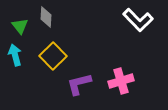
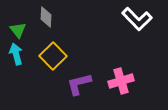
white L-shape: moved 1 px left, 1 px up
green triangle: moved 2 px left, 4 px down
cyan arrow: moved 1 px right, 1 px up
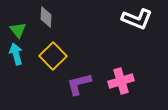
white L-shape: rotated 24 degrees counterclockwise
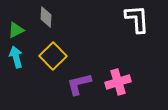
white L-shape: rotated 116 degrees counterclockwise
green triangle: moved 2 px left; rotated 42 degrees clockwise
cyan arrow: moved 3 px down
pink cross: moved 3 px left, 1 px down
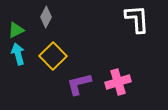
gray diamond: rotated 25 degrees clockwise
cyan arrow: moved 2 px right, 3 px up
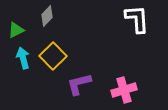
gray diamond: moved 1 px right, 1 px up; rotated 15 degrees clockwise
cyan arrow: moved 5 px right, 4 px down
pink cross: moved 6 px right, 8 px down
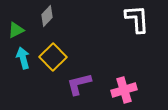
yellow square: moved 1 px down
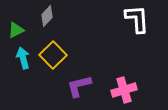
yellow square: moved 2 px up
purple L-shape: moved 2 px down
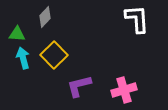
gray diamond: moved 2 px left, 1 px down
green triangle: moved 1 px right, 4 px down; rotated 30 degrees clockwise
yellow square: moved 1 px right
